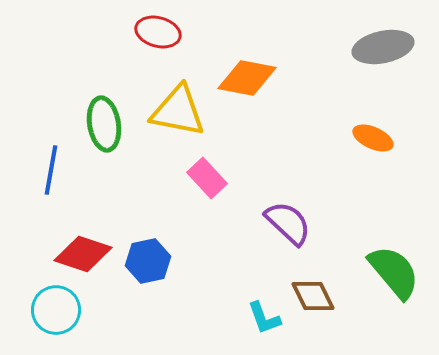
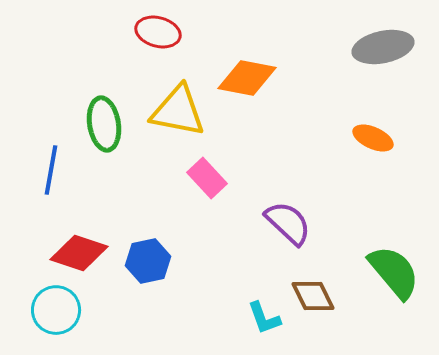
red diamond: moved 4 px left, 1 px up
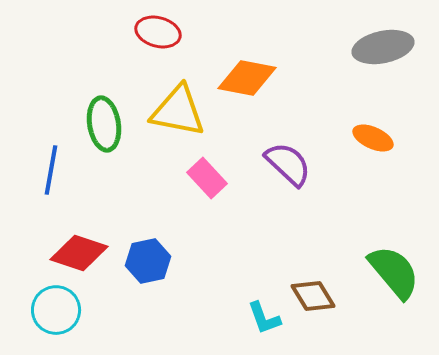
purple semicircle: moved 59 px up
brown diamond: rotated 6 degrees counterclockwise
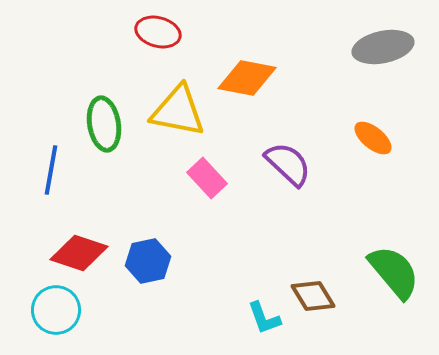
orange ellipse: rotated 15 degrees clockwise
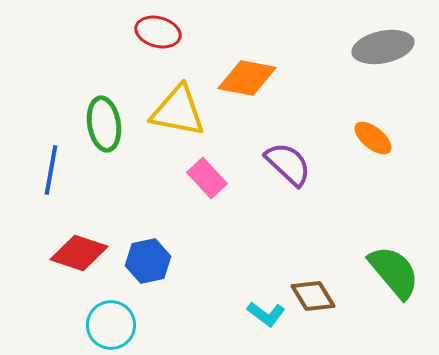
cyan circle: moved 55 px right, 15 px down
cyan L-shape: moved 2 px right, 4 px up; rotated 33 degrees counterclockwise
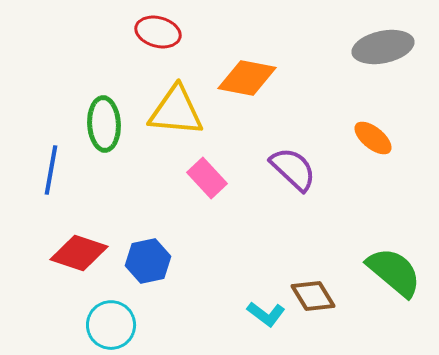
yellow triangle: moved 2 px left; rotated 6 degrees counterclockwise
green ellipse: rotated 6 degrees clockwise
purple semicircle: moved 5 px right, 5 px down
green semicircle: rotated 10 degrees counterclockwise
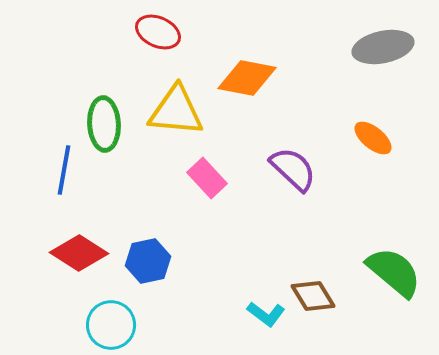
red ellipse: rotated 9 degrees clockwise
blue line: moved 13 px right
red diamond: rotated 14 degrees clockwise
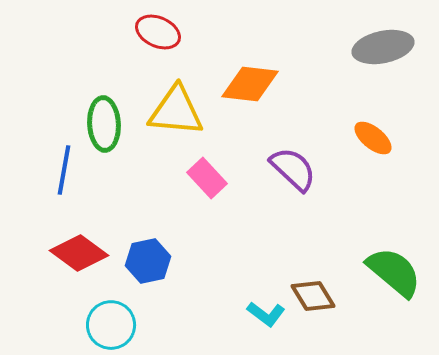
orange diamond: moved 3 px right, 6 px down; rotated 4 degrees counterclockwise
red diamond: rotated 4 degrees clockwise
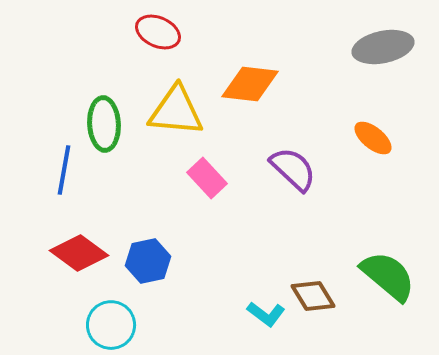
green semicircle: moved 6 px left, 4 px down
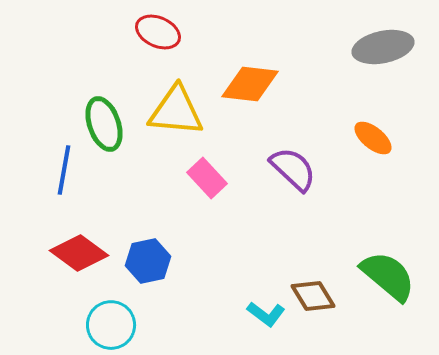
green ellipse: rotated 16 degrees counterclockwise
